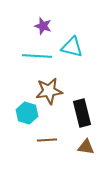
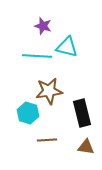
cyan triangle: moved 5 px left
cyan hexagon: moved 1 px right
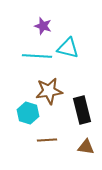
cyan triangle: moved 1 px right, 1 px down
black rectangle: moved 3 px up
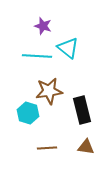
cyan triangle: rotated 25 degrees clockwise
brown line: moved 8 px down
